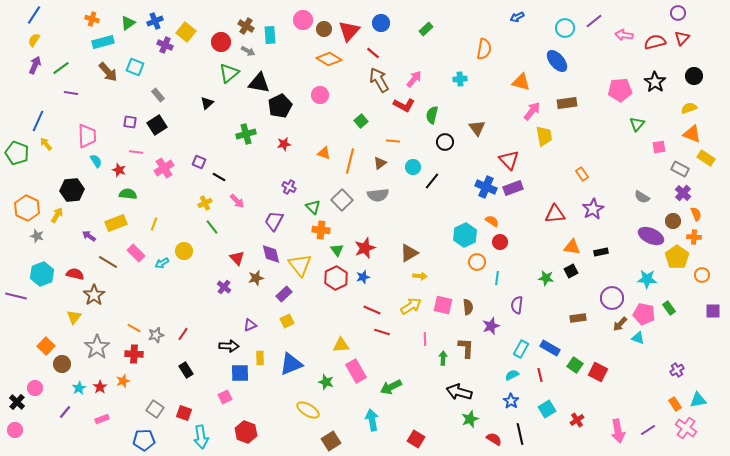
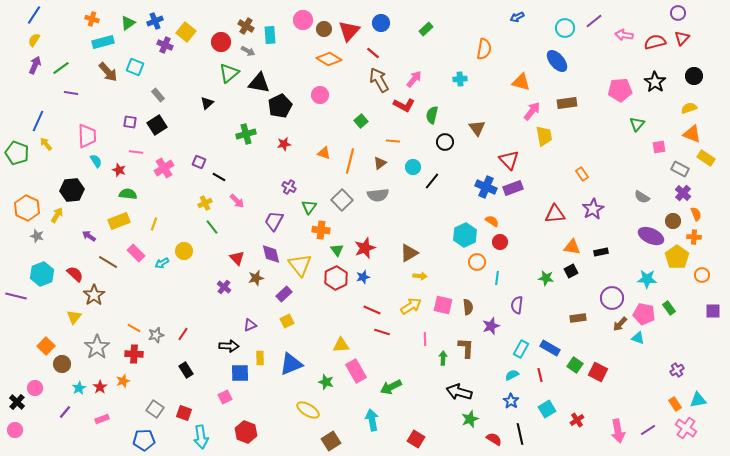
green triangle at (313, 207): moved 4 px left; rotated 21 degrees clockwise
yellow rectangle at (116, 223): moved 3 px right, 2 px up
red semicircle at (75, 274): rotated 30 degrees clockwise
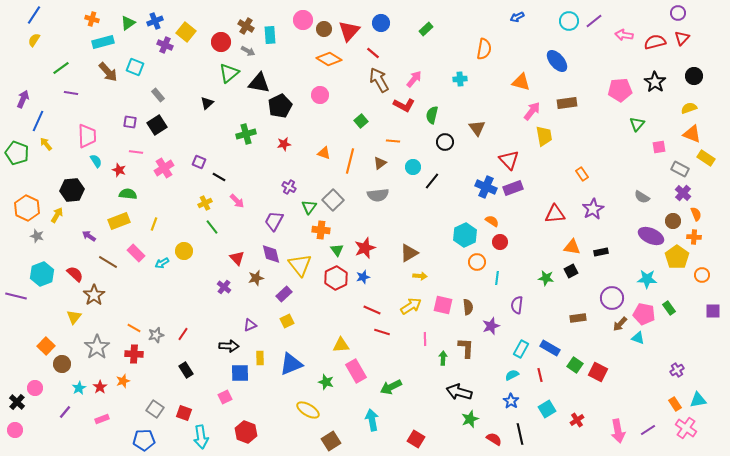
cyan circle at (565, 28): moved 4 px right, 7 px up
purple arrow at (35, 65): moved 12 px left, 34 px down
gray square at (342, 200): moved 9 px left
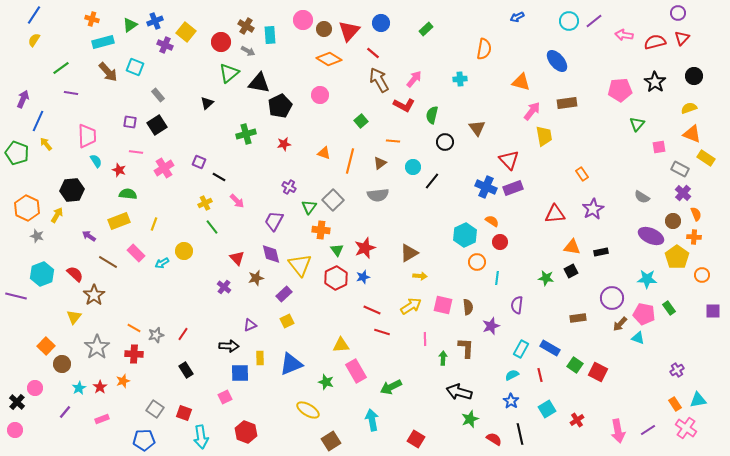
green triangle at (128, 23): moved 2 px right, 2 px down
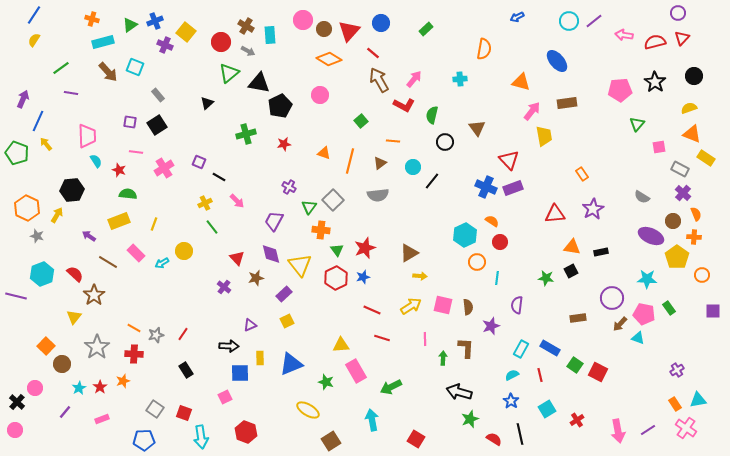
red line at (382, 332): moved 6 px down
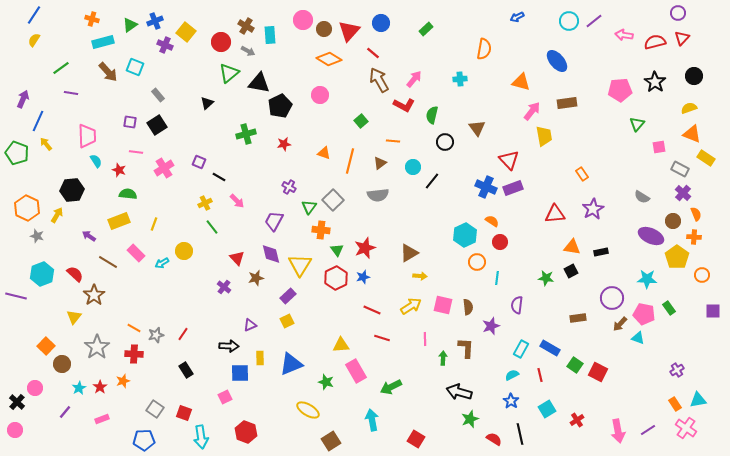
yellow triangle at (300, 265): rotated 10 degrees clockwise
purple rectangle at (284, 294): moved 4 px right, 2 px down
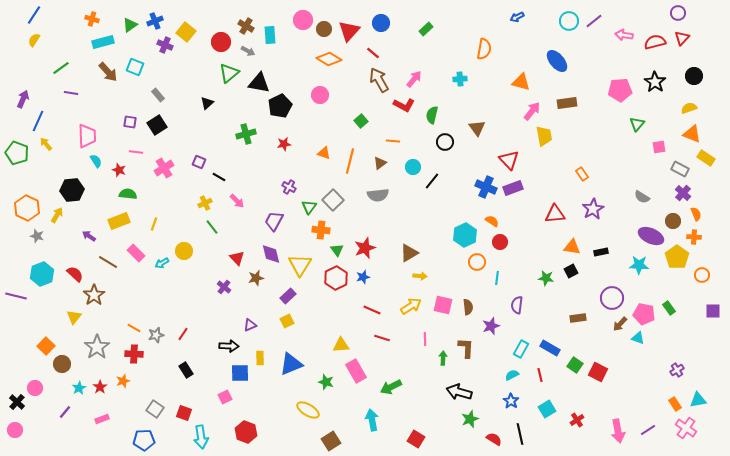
cyan star at (647, 279): moved 8 px left, 14 px up
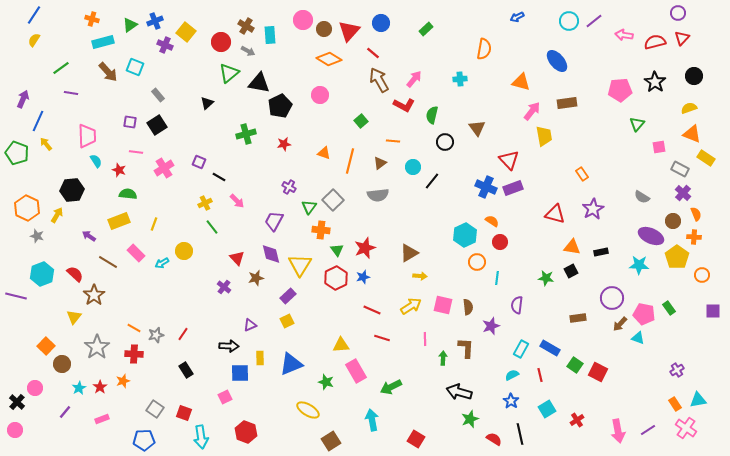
red triangle at (555, 214): rotated 20 degrees clockwise
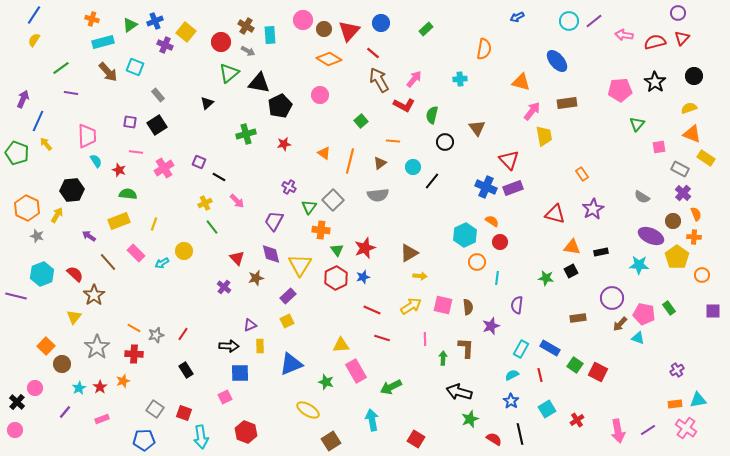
orange triangle at (324, 153): rotated 16 degrees clockwise
brown line at (108, 262): rotated 18 degrees clockwise
yellow rectangle at (260, 358): moved 12 px up
orange rectangle at (675, 404): rotated 64 degrees counterclockwise
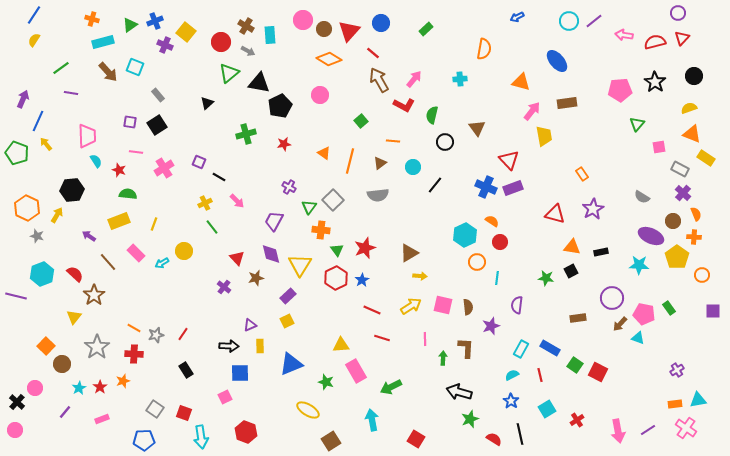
black line at (432, 181): moved 3 px right, 4 px down
blue star at (363, 277): moved 1 px left, 3 px down; rotated 16 degrees counterclockwise
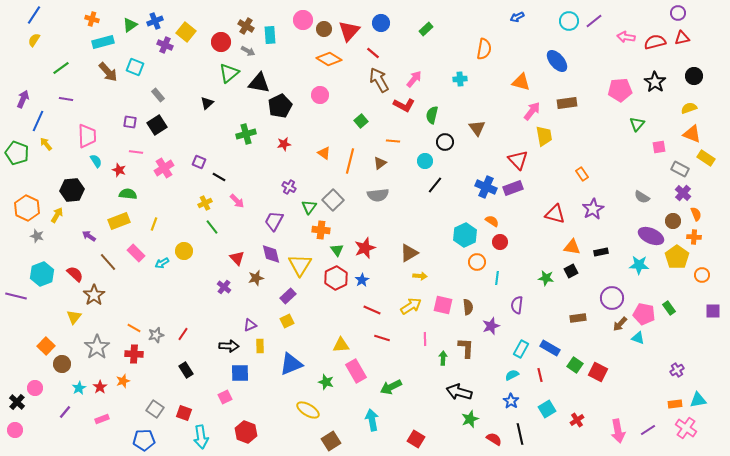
pink arrow at (624, 35): moved 2 px right, 2 px down
red triangle at (682, 38): rotated 35 degrees clockwise
purple line at (71, 93): moved 5 px left, 6 px down
red triangle at (509, 160): moved 9 px right
cyan circle at (413, 167): moved 12 px right, 6 px up
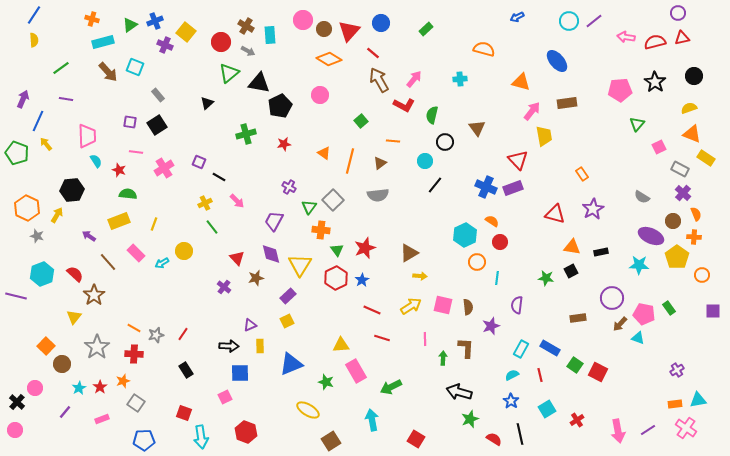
yellow semicircle at (34, 40): rotated 144 degrees clockwise
orange semicircle at (484, 49): rotated 85 degrees counterclockwise
pink square at (659, 147): rotated 16 degrees counterclockwise
gray square at (155, 409): moved 19 px left, 6 px up
